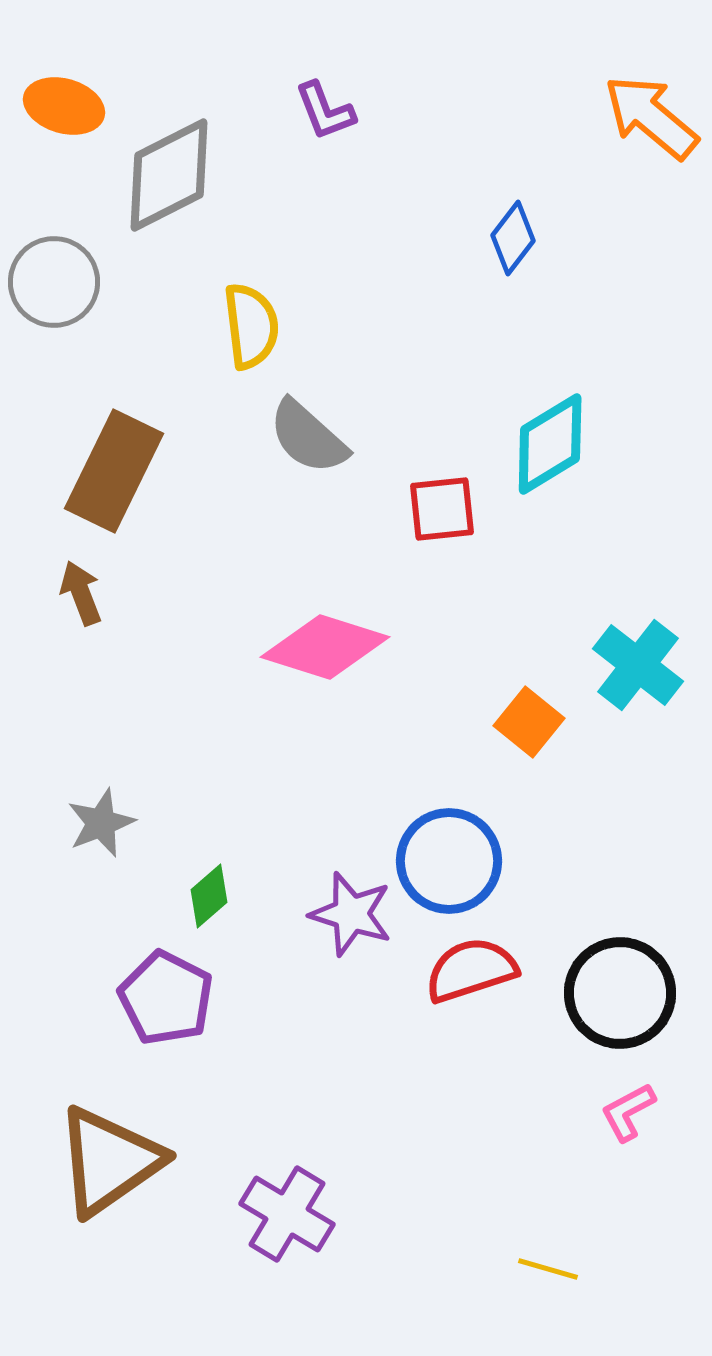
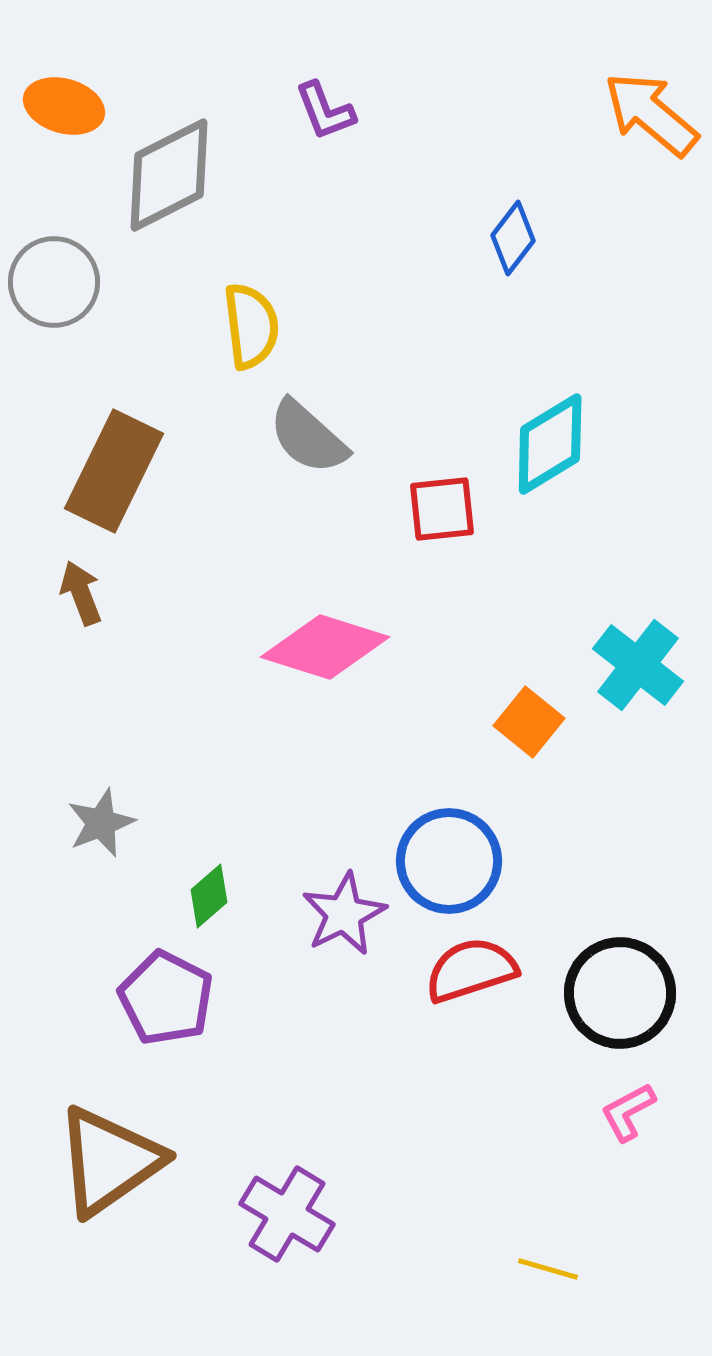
orange arrow: moved 3 px up
purple star: moved 7 px left; rotated 28 degrees clockwise
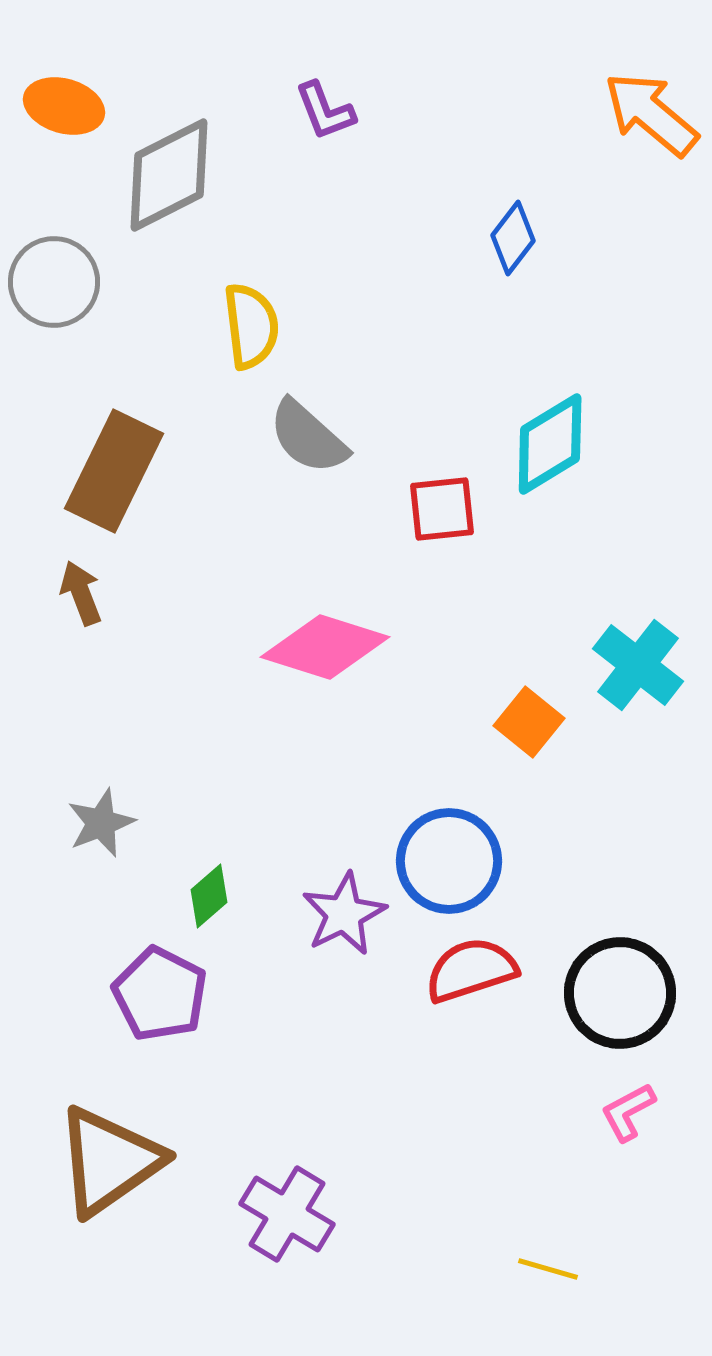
purple pentagon: moved 6 px left, 4 px up
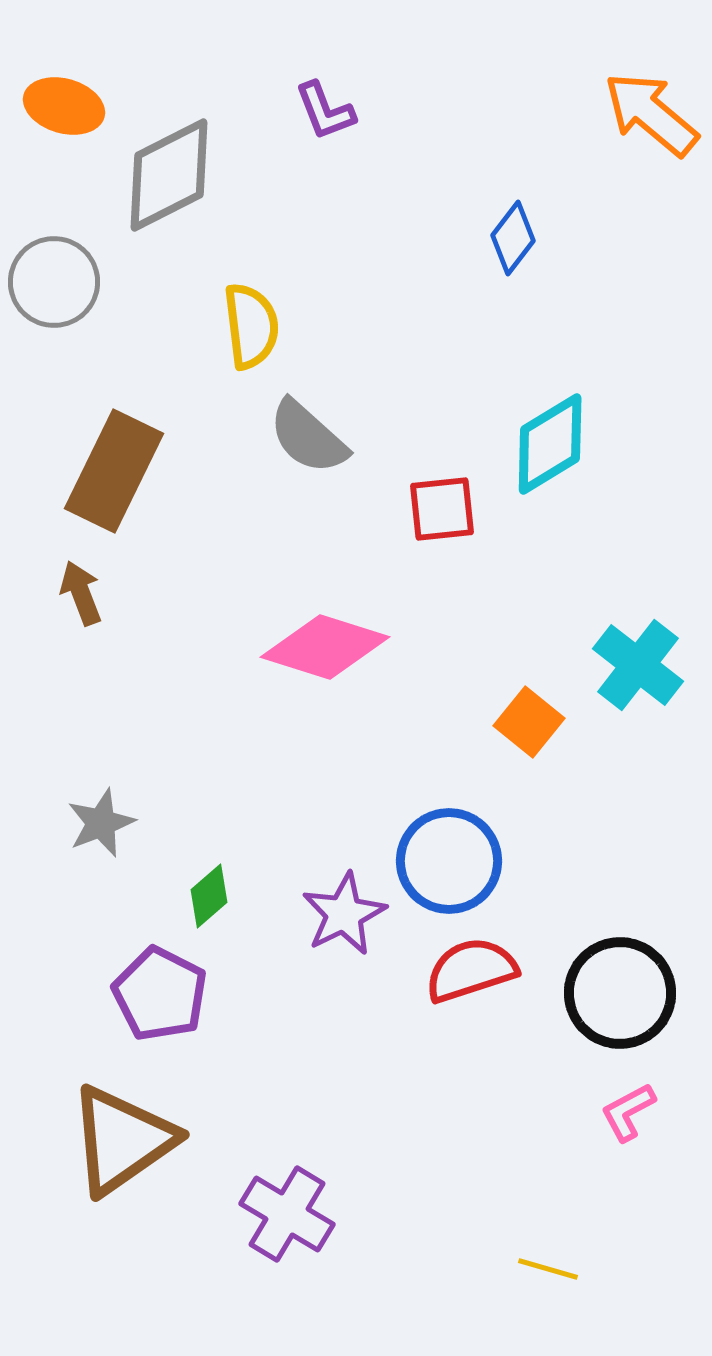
brown triangle: moved 13 px right, 21 px up
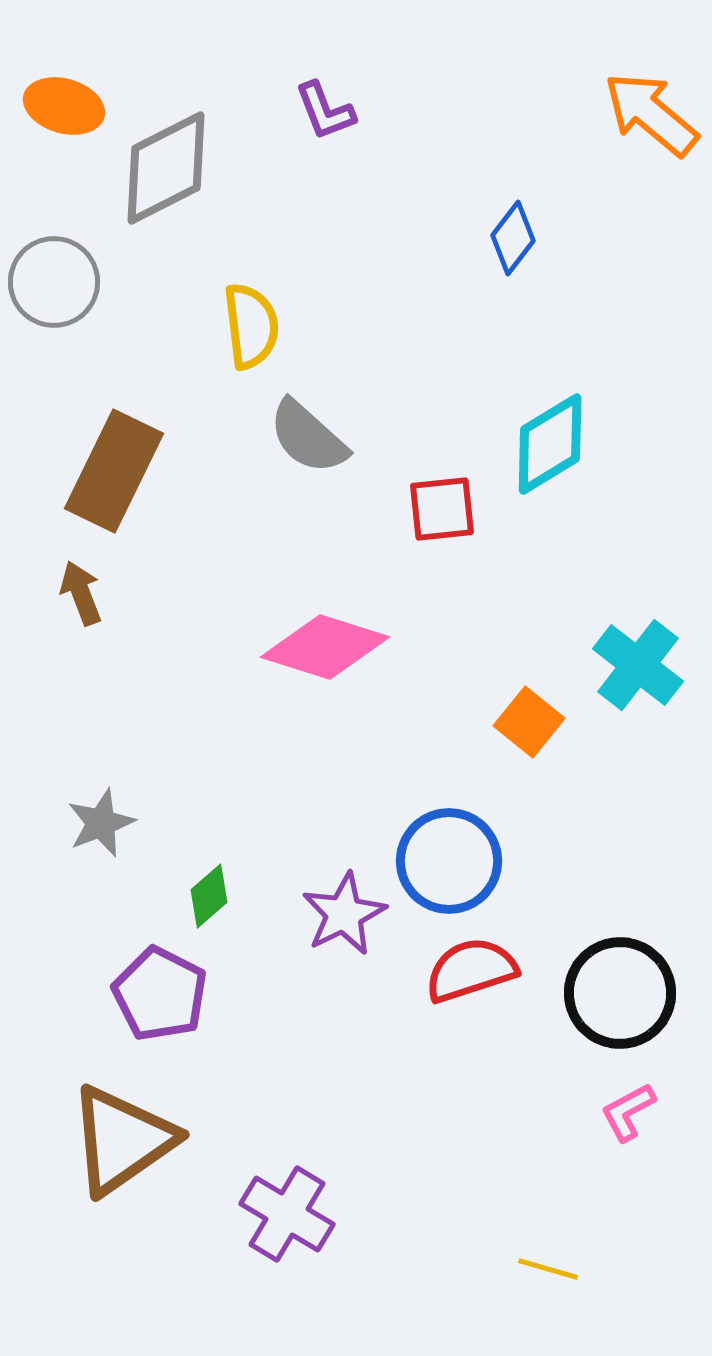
gray diamond: moved 3 px left, 7 px up
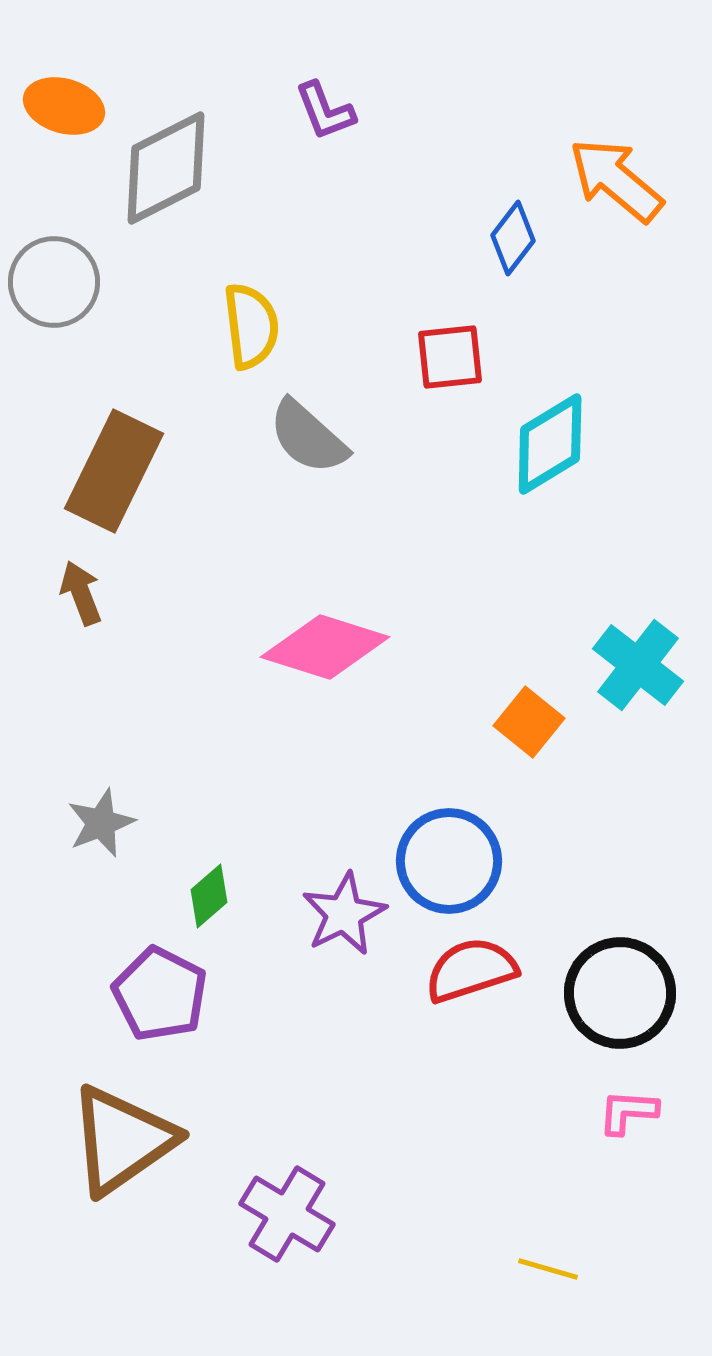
orange arrow: moved 35 px left, 66 px down
red square: moved 8 px right, 152 px up
pink L-shape: rotated 32 degrees clockwise
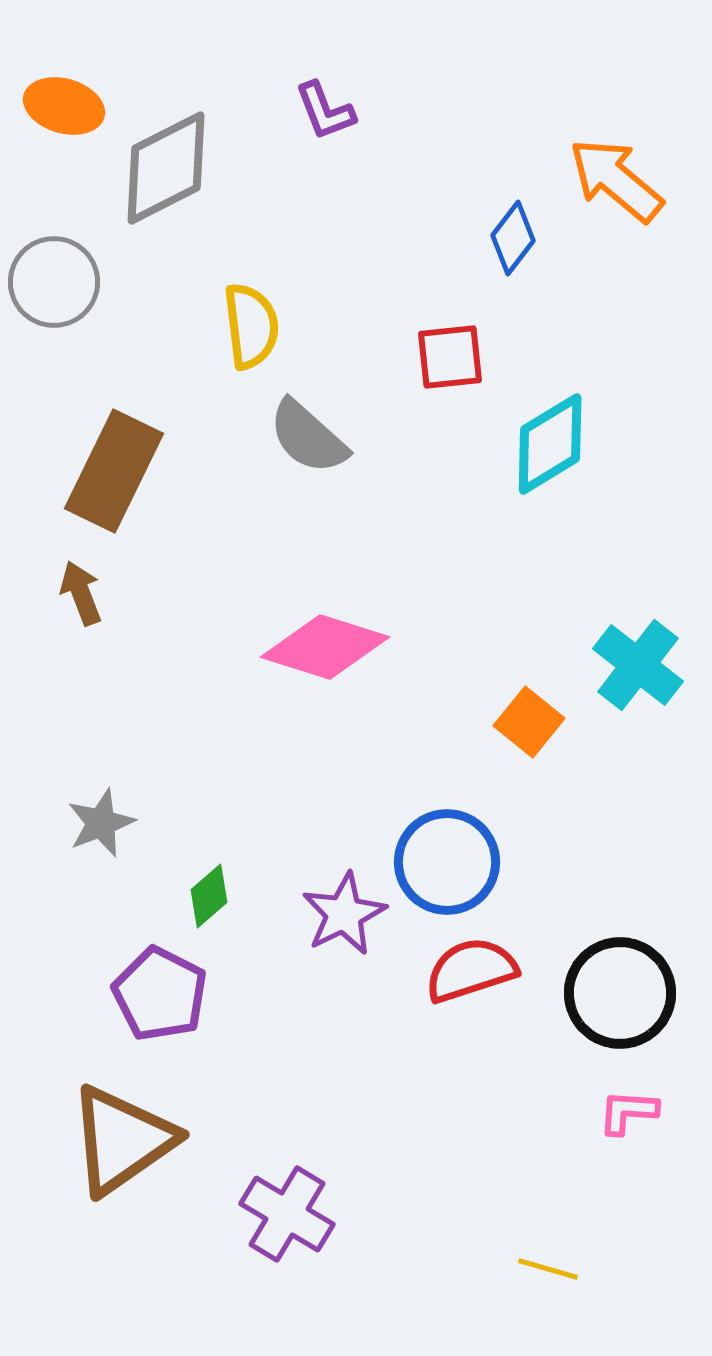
blue circle: moved 2 px left, 1 px down
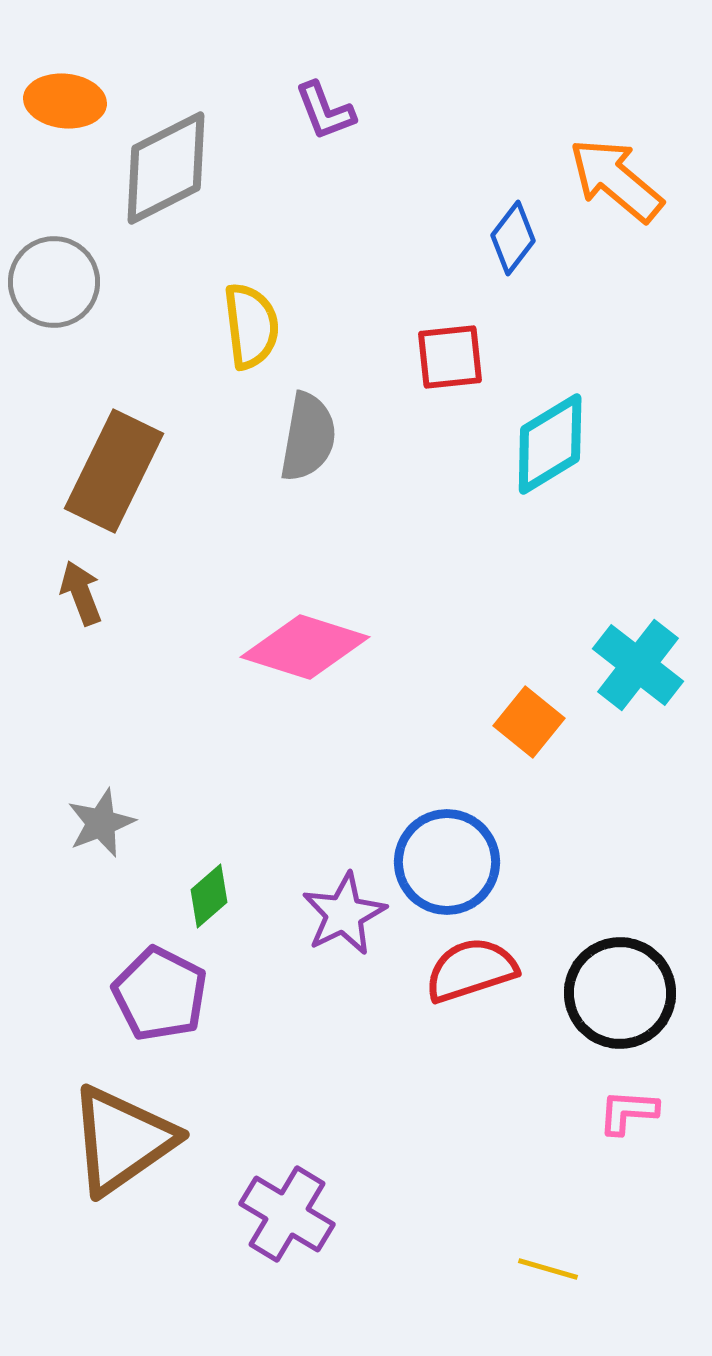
orange ellipse: moved 1 px right, 5 px up; rotated 10 degrees counterclockwise
gray semicircle: rotated 122 degrees counterclockwise
pink diamond: moved 20 px left
